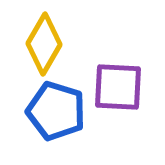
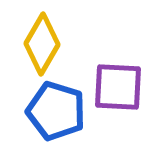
yellow diamond: moved 2 px left
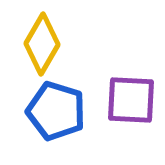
purple square: moved 13 px right, 13 px down
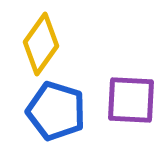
yellow diamond: moved 1 px left; rotated 6 degrees clockwise
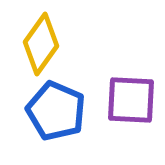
blue pentagon: rotated 6 degrees clockwise
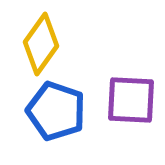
blue pentagon: rotated 4 degrees counterclockwise
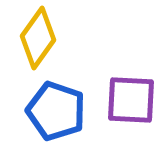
yellow diamond: moved 3 px left, 6 px up
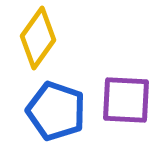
purple square: moved 5 px left
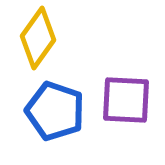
blue pentagon: moved 1 px left
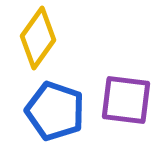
purple square: rotated 4 degrees clockwise
